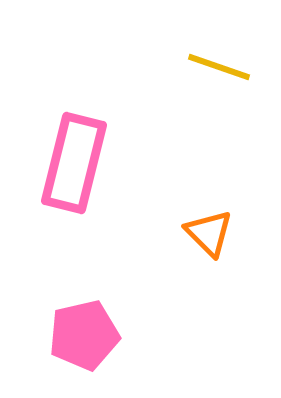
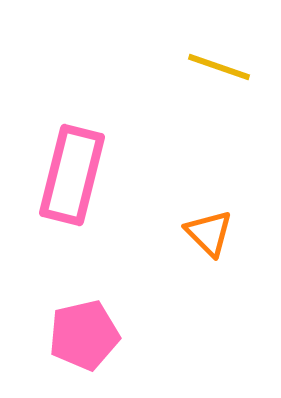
pink rectangle: moved 2 px left, 12 px down
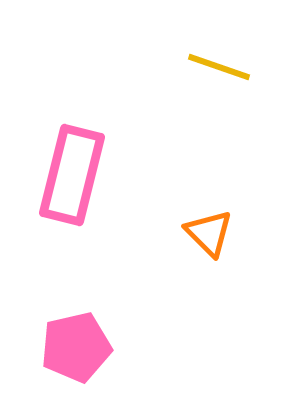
pink pentagon: moved 8 px left, 12 px down
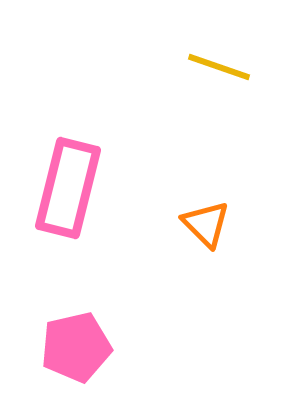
pink rectangle: moved 4 px left, 13 px down
orange triangle: moved 3 px left, 9 px up
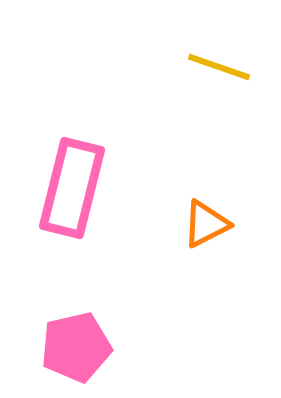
pink rectangle: moved 4 px right
orange triangle: rotated 48 degrees clockwise
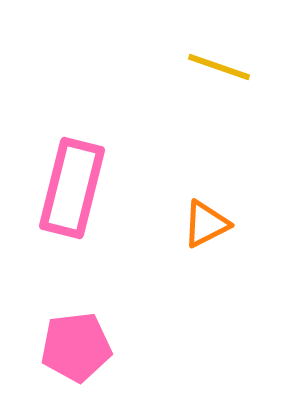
pink pentagon: rotated 6 degrees clockwise
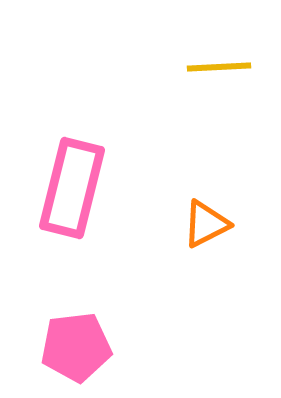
yellow line: rotated 22 degrees counterclockwise
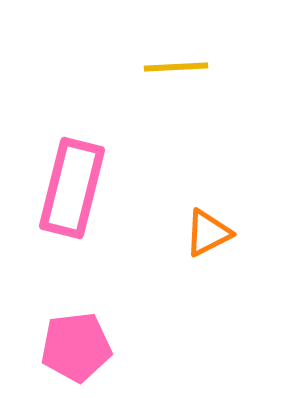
yellow line: moved 43 px left
orange triangle: moved 2 px right, 9 px down
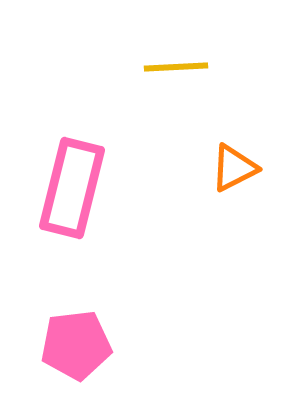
orange triangle: moved 26 px right, 65 px up
pink pentagon: moved 2 px up
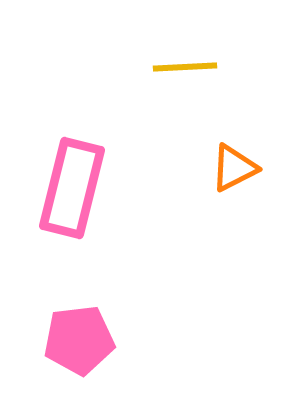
yellow line: moved 9 px right
pink pentagon: moved 3 px right, 5 px up
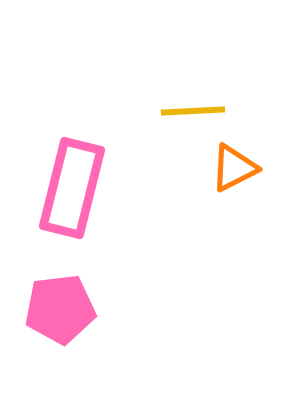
yellow line: moved 8 px right, 44 px down
pink pentagon: moved 19 px left, 31 px up
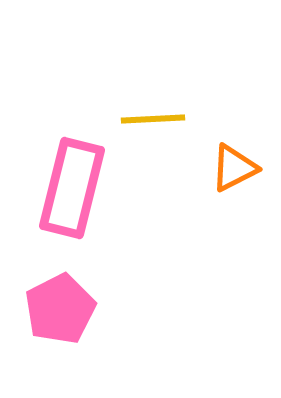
yellow line: moved 40 px left, 8 px down
pink pentagon: rotated 20 degrees counterclockwise
